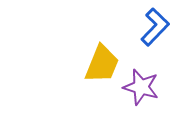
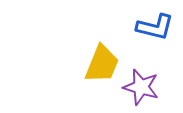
blue L-shape: rotated 60 degrees clockwise
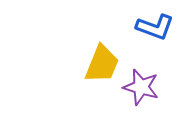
blue L-shape: rotated 6 degrees clockwise
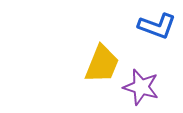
blue L-shape: moved 2 px right, 1 px up
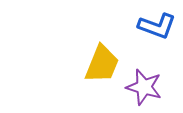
purple star: moved 3 px right
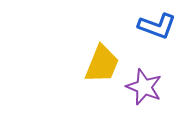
purple star: rotated 6 degrees clockwise
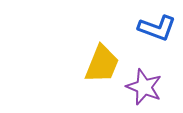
blue L-shape: moved 2 px down
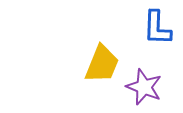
blue L-shape: rotated 72 degrees clockwise
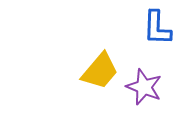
yellow trapezoid: moved 2 px left, 7 px down; rotated 18 degrees clockwise
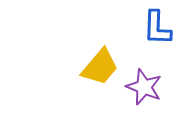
yellow trapezoid: moved 4 px up
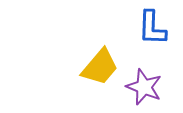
blue L-shape: moved 5 px left
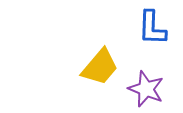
purple star: moved 2 px right, 2 px down
